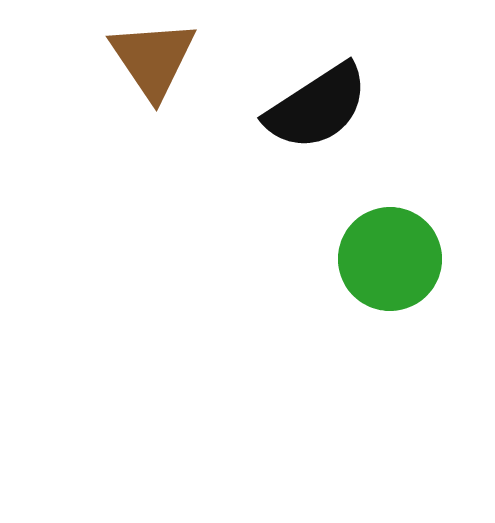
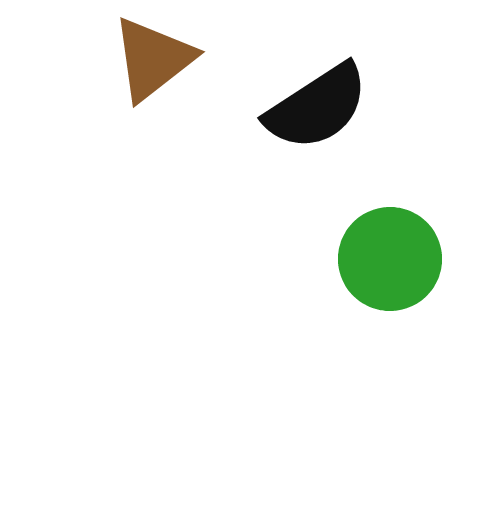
brown triangle: rotated 26 degrees clockwise
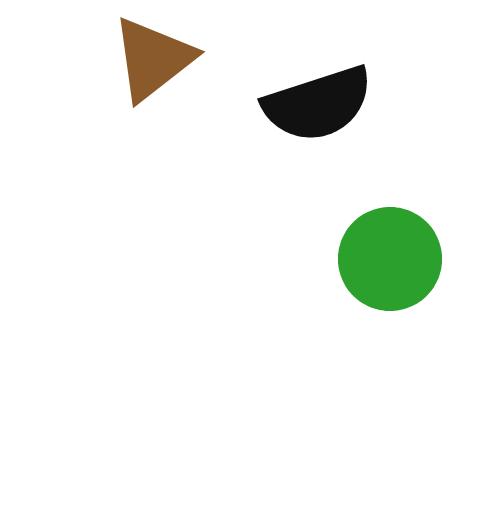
black semicircle: moved 1 px right, 3 px up; rotated 15 degrees clockwise
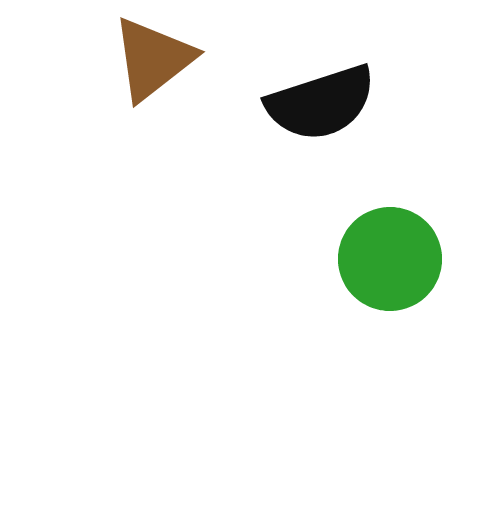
black semicircle: moved 3 px right, 1 px up
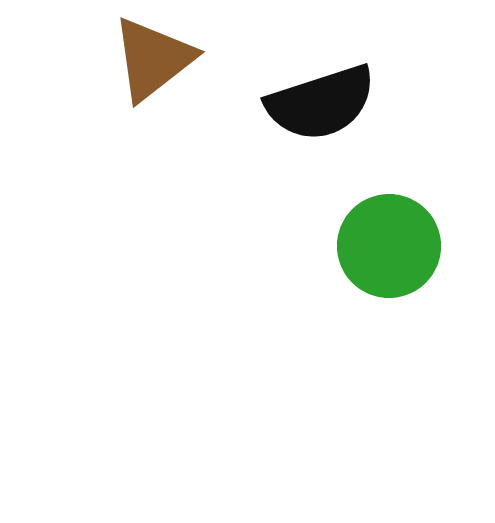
green circle: moved 1 px left, 13 px up
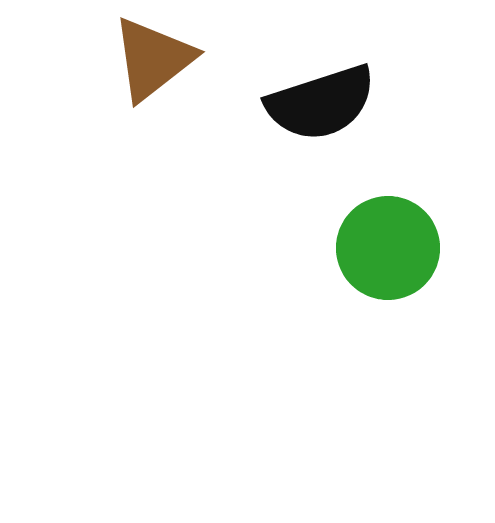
green circle: moved 1 px left, 2 px down
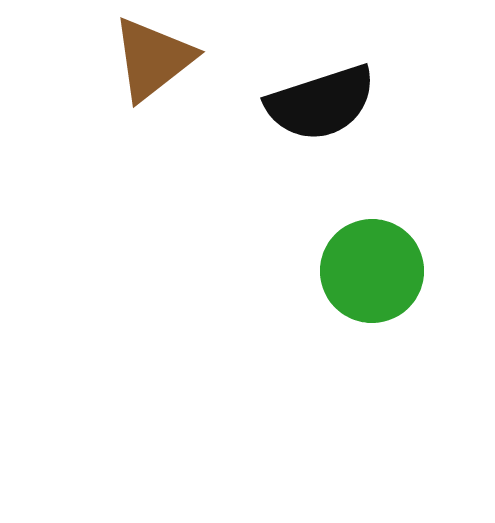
green circle: moved 16 px left, 23 px down
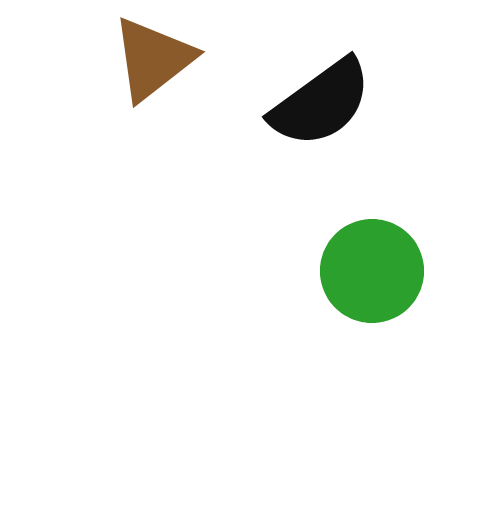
black semicircle: rotated 18 degrees counterclockwise
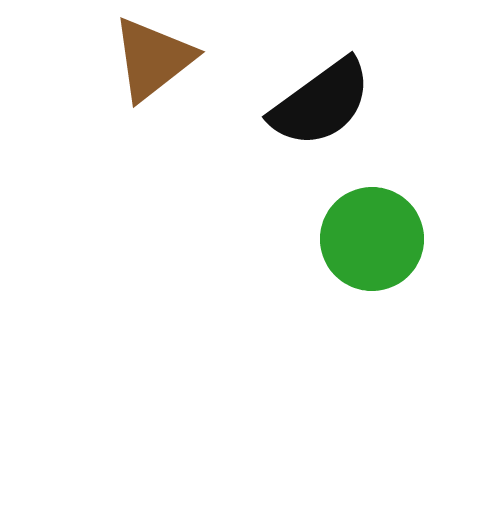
green circle: moved 32 px up
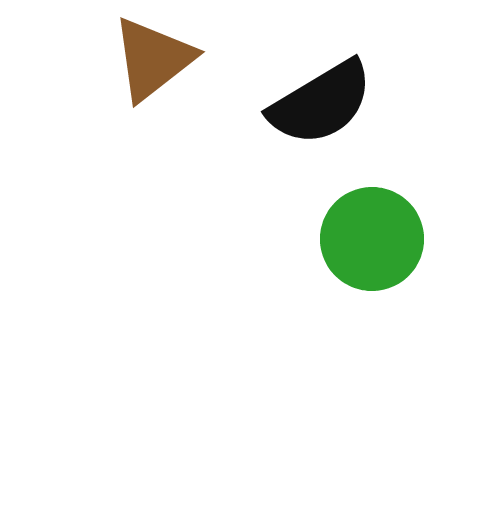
black semicircle: rotated 5 degrees clockwise
